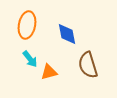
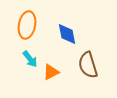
orange triangle: moved 2 px right; rotated 12 degrees counterclockwise
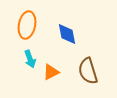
cyan arrow: rotated 18 degrees clockwise
brown semicircle: moved 6 px down
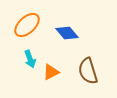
orange ellipse: rotated 36 degrees clockwise
blue diamond: moved 1 px up; rotated 30 degrees counterclockwise
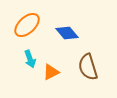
brown semicircle: moved 4 px up
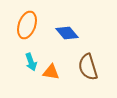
orange ellipse: rotated 28 degrees counterclockwise
cyan arrow: moved 1 px right, 3 px down
orange triangle: rotated 36 degrees clockwise
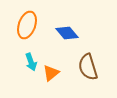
orange triangle: moved 1 px down; rotated 48 degrees counterclockwise
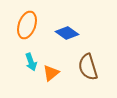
blue diamond: rotated 15 degrees counterclockwise
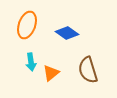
cyan arrow: rotated 12 degrees clockwise
brown semicircle: moved 3 px down
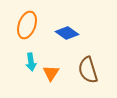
orange triangle: rotated 18 degrees counterclockwise
